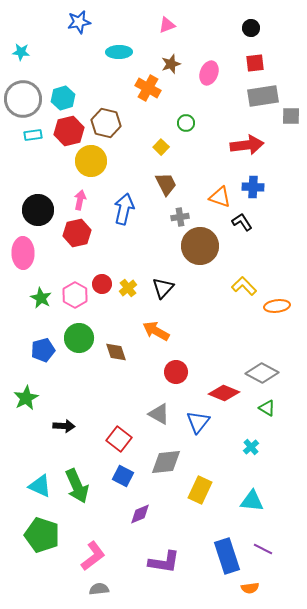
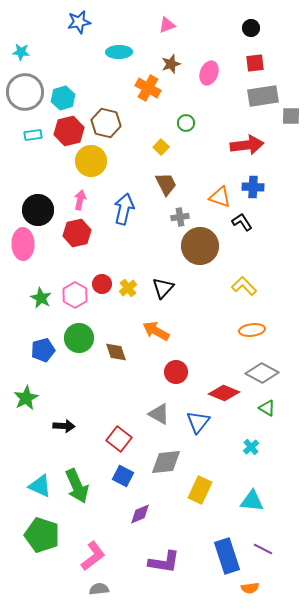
gray circle at (23, 99): moved 2 px right, 7 px up
pink ellipse at (23, 253): moved 9 px up
orange ellipse at (277, 306): moved 25 px left, 24 px down
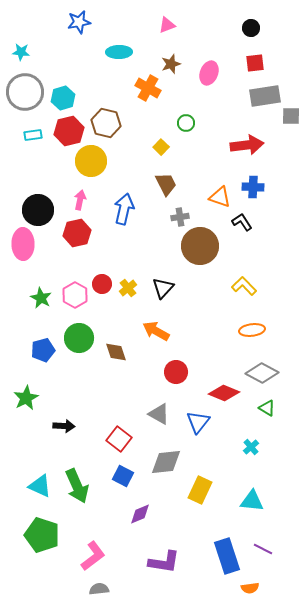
gray rectangle at (263, 96): moved 2 px right
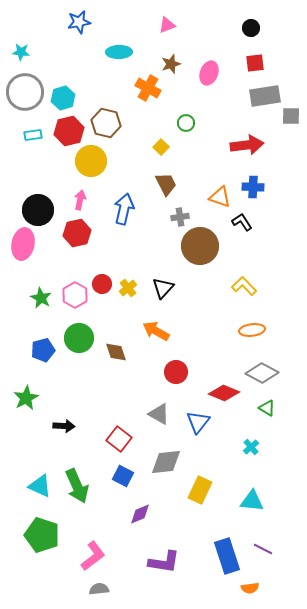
pink ellipse at (23, 244): rotated 12 degrees clockwise
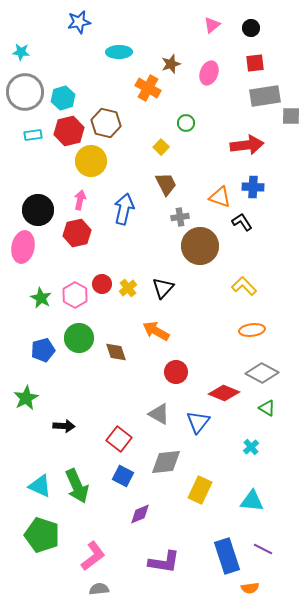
pink triangle at (167, 25): moved 45 px right; rotated 18 degrees counterclockwise
pink ellipse at (23, 244): moved 3 px down
